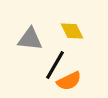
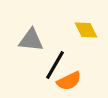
yellow diamond: moved 14 px right, 1 px up
gray triangle: moved 1 px right, 1 px down
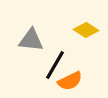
yellow diamond: rotated 30 degrees counterclockwise
orange semicircle: moved 1 px right
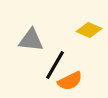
yellow diamond: moved 3 px right; rotated 10 degrees counterclockwise
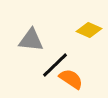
black line: rotated 16 degrees clockwise
orange semicircle: moved 1 px right, 2 px up; rotated 120 degrees counterclockwise
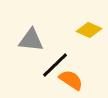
orange semicircle: moved 1 px down
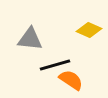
gray triangle: moved 1 px left, 1 px up
black line: rotated 28 degrees clockwise
